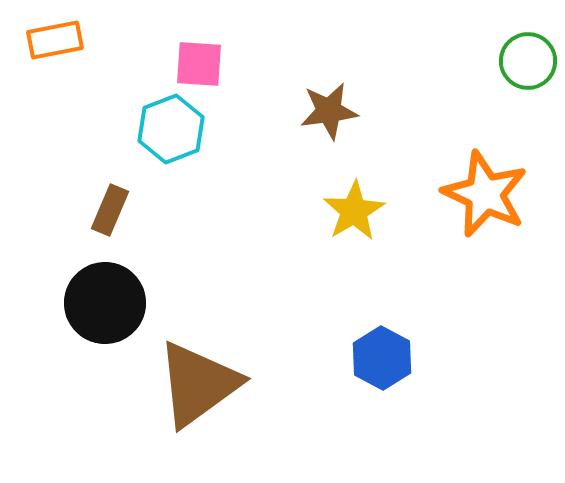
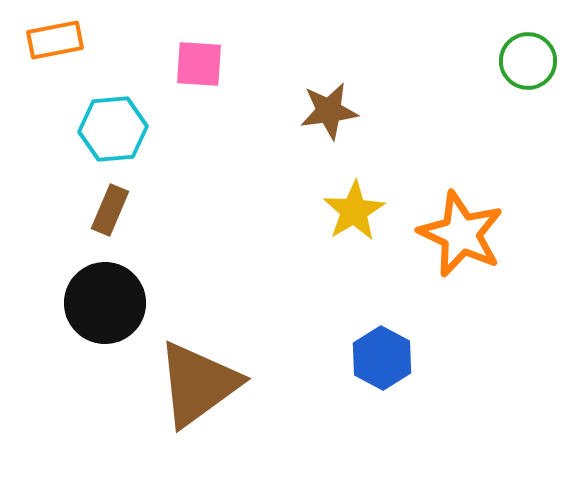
cyan hexagon: moved 58 px left; rotated 16 degrees clockwise
orange star: moved 24 px left, 40 px down
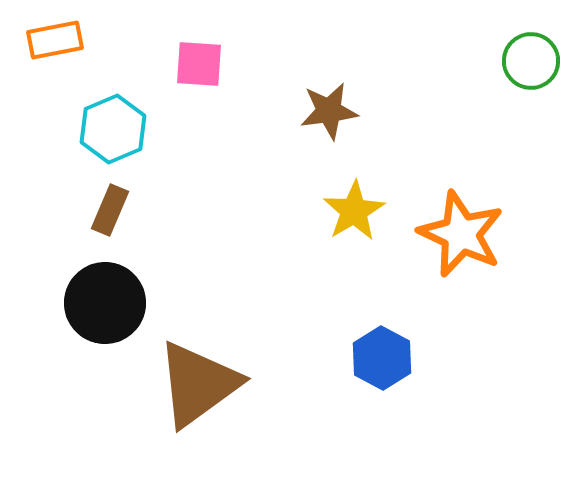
green circle: moved 3 px right
cyan hexagon: rotated 18 degrees counterclockwise
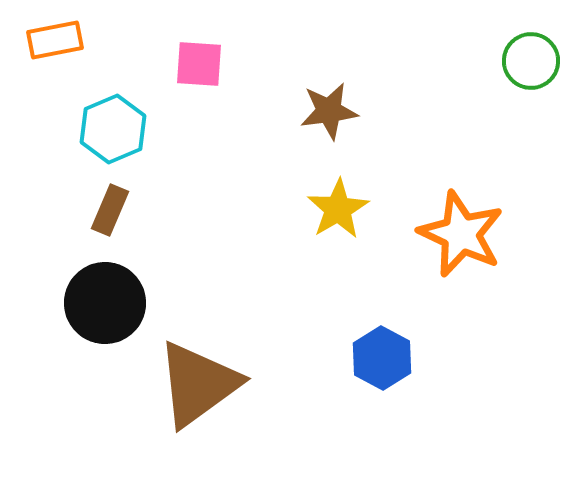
yellow star: moved 16 px left, 2 px up
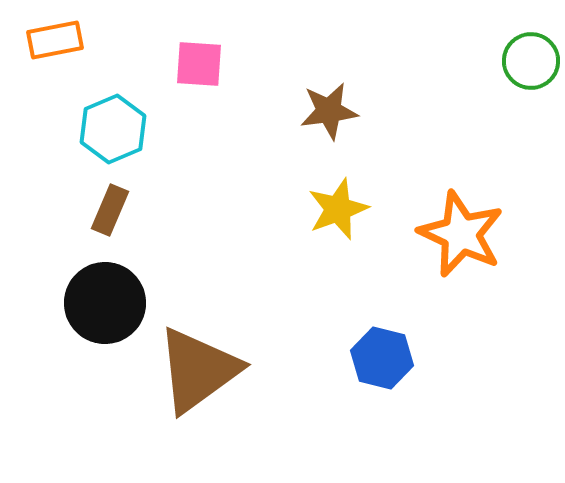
yellow star: rotated 10 degrees clockwise
blue hexagon: rotated 14 degrees counterclockwise
brown triangle: moved 14 px up
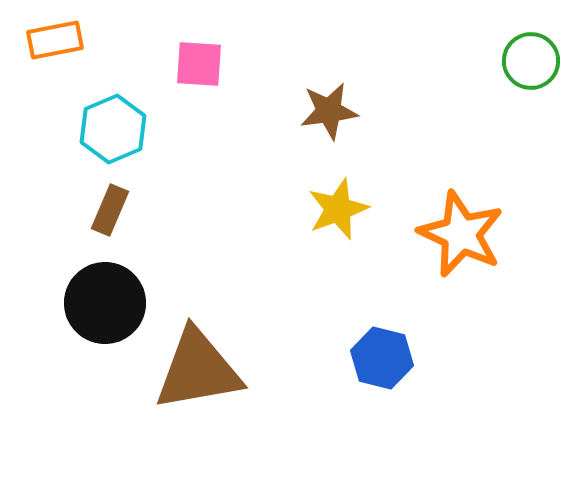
brown triangle: rotated 26 degrees clockwise
